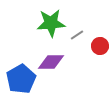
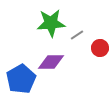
red circle: moved 2 px down
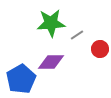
red circle: moved 1 px down
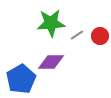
red circle: moved 13 px up
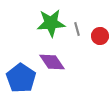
gray line: moved 6 px up; rotated 72 degrees counterclockwise
purple diamond: moved 1 px right; rotated 56 degrees clockwise
blue pentagon: moved 1 px up; rotated 8 degrees counterclockwise
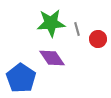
red circle: moved 2 px left, 3 px down
purple diamond: moved 4 px up
